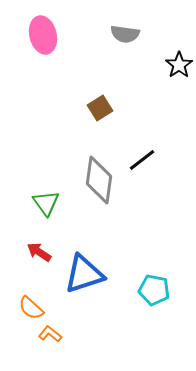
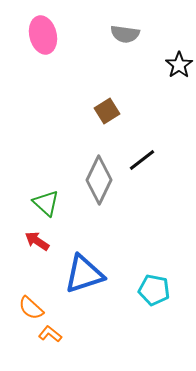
brown square: moved 7 px right, 3 px down
gray diamond: rotated 18 degrees clockwise
green triangle: rotated 12 degrees counterclockwise
red arrow: moved 2 px left, 11 px up
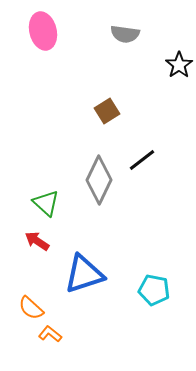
pink ellipse: moved 4 px up
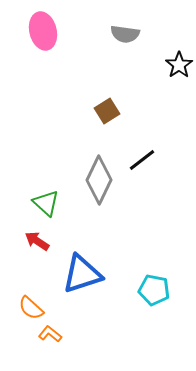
blue triangle: moved 2 px left
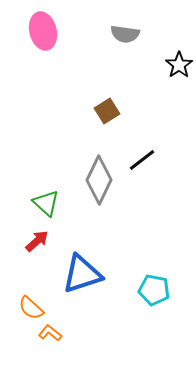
red arrow: rotated 105 degrees clockwise
orange L-shape: moved 1 px up
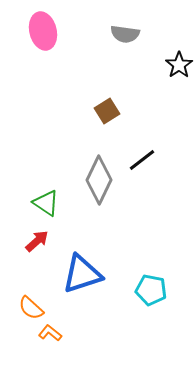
green triangle: rotated 8 degrees counterclockwise
cyan pentagon: moved 3 px left
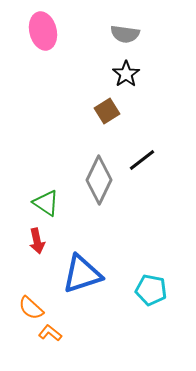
black star: moved 53 px left, 9 px down
red arrow: rotated 120 degrees clockwise
